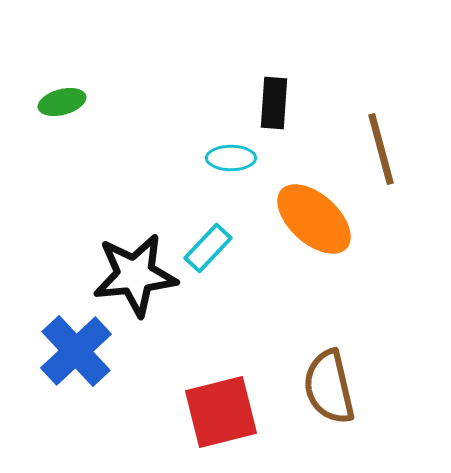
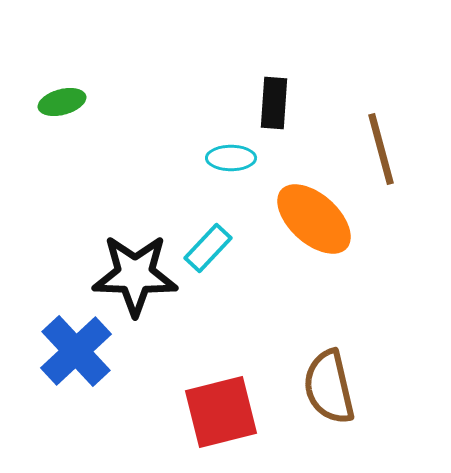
black star: rotated 8 degrees clockwise
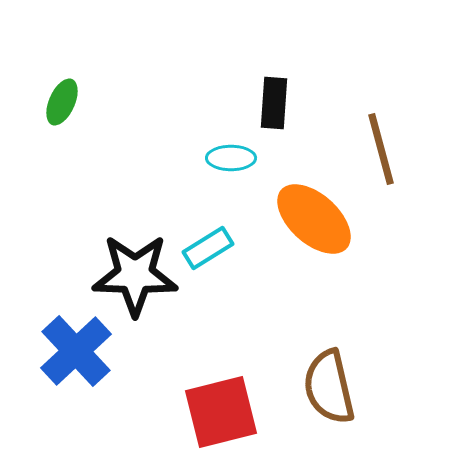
green ellipse: rotated 51 degrees counterclockwise
cyan rectangle: rotated 15 degrees clockwise
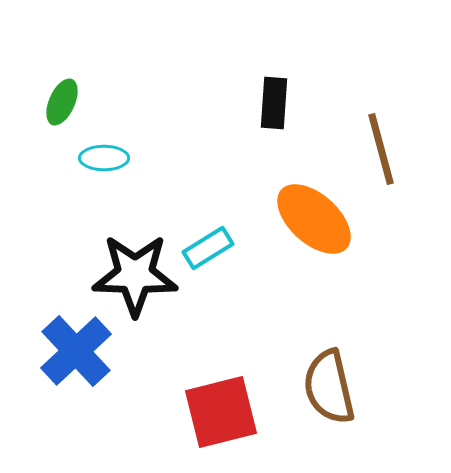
cyan ellipse: moved 127 px left
